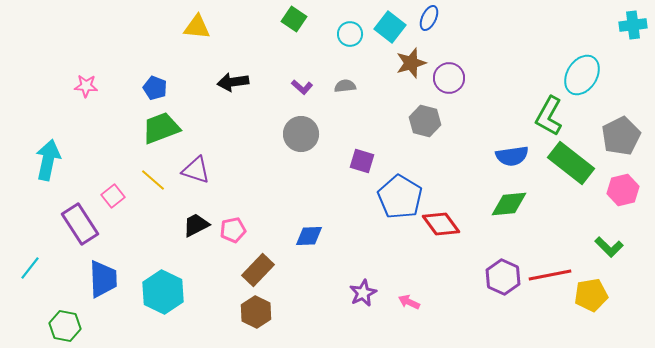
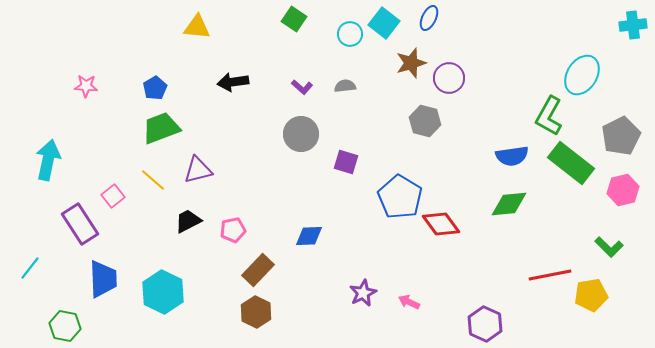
cyan square at (390, 27): moved 6 px left, 4 px up
blue pentagon at (155, 88): rotated 20 degrees clockwise
purple square at (362, 161): moved 16 px left, 1 px down
purple triangle at (196, 170): moved 2 px right; rotated 32 degrees counterclockwise
black trapezoid at (196, 225): moved 8 px left, 4 px up
purple hexagon at (503, 277): moved 18 px left, 47 px down
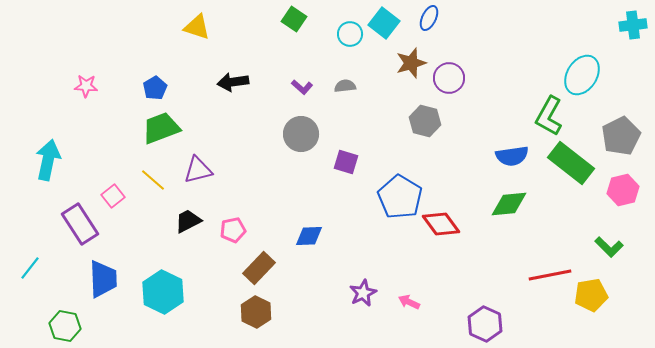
yellow triangle at (197, 27): rotated 12 degrees clockwise
brown rectangle at (258, 270): moved 1 px right, 2 px up
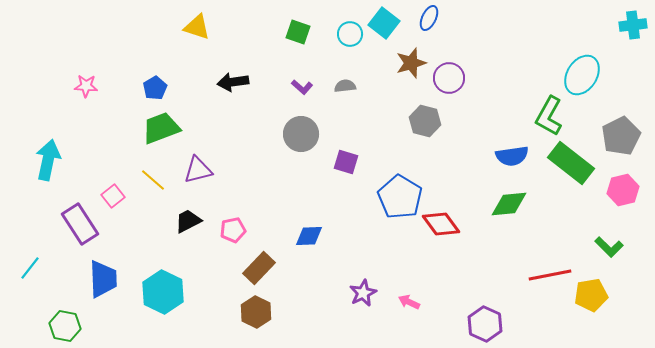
green square at (294, 19): moved 4 px right, 13 px down; rotated 15 degrees counterclockwise
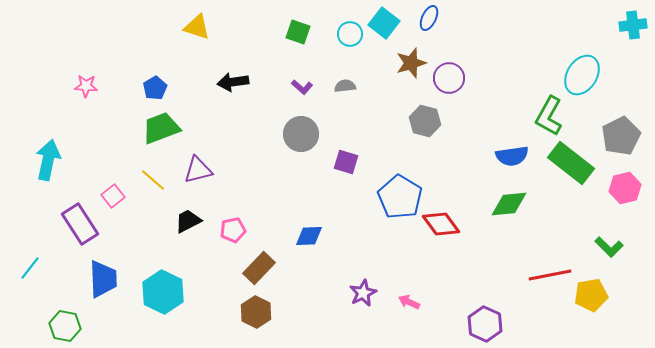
pink hexagon at (623, 190): moved 2 px right, 2 px up
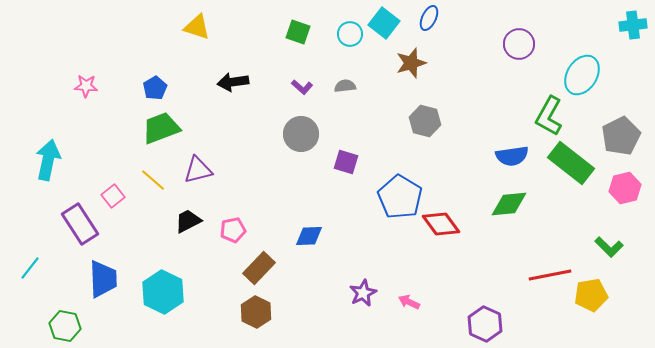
purple circle at (449, 78): moved 70 px right, 34 px up
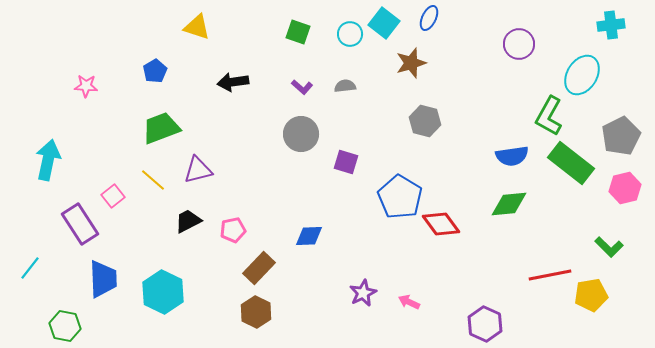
cyan cross at (633, 25): moved 22 px left
blue pentagon at (155, 88): moved 17 px up
